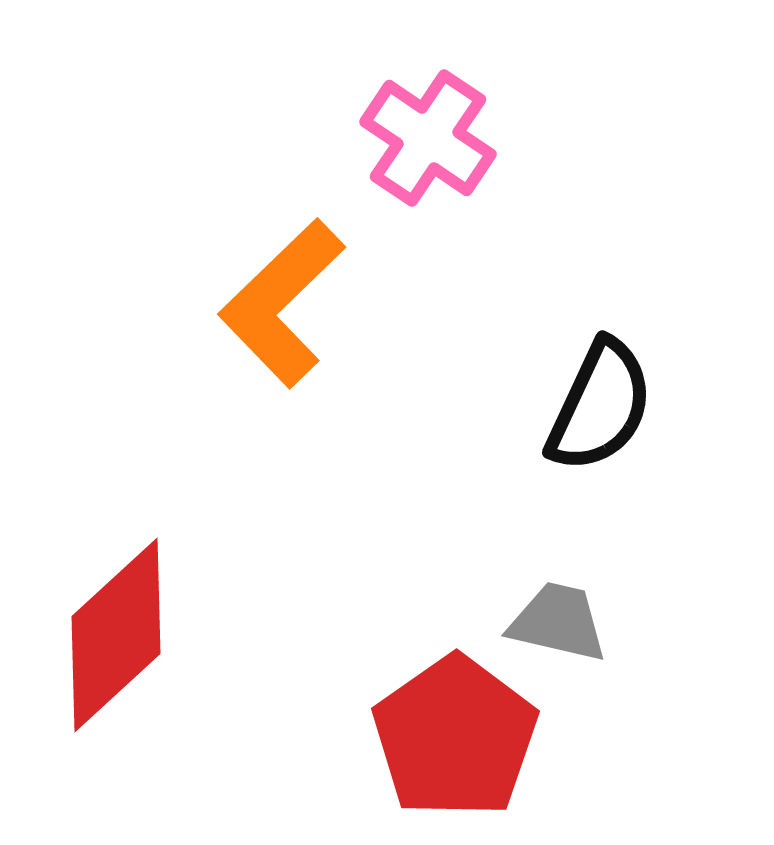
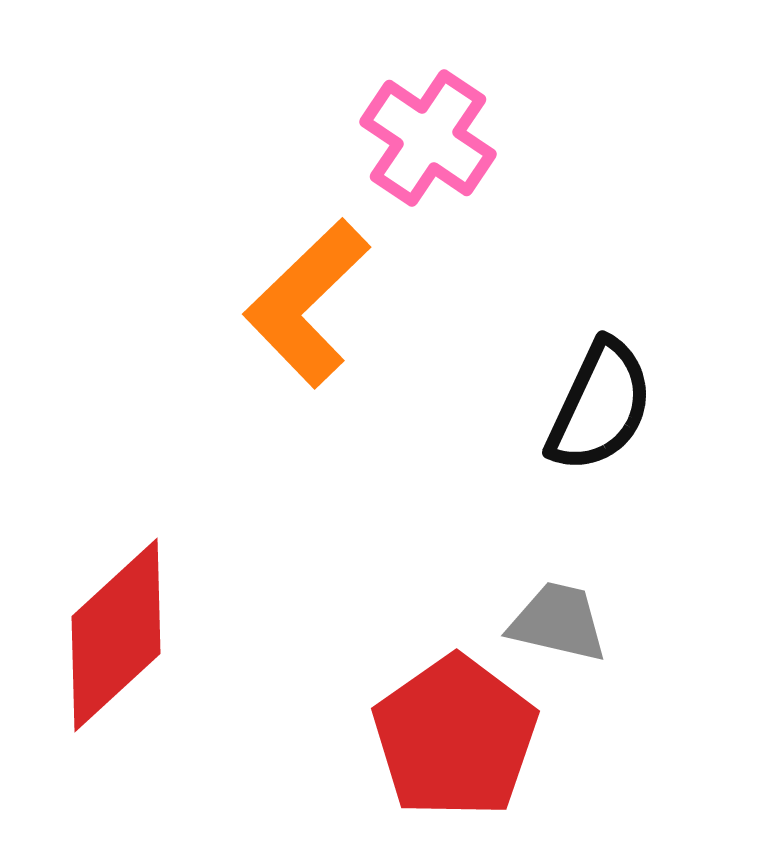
orange L-shape: moved 25 px right
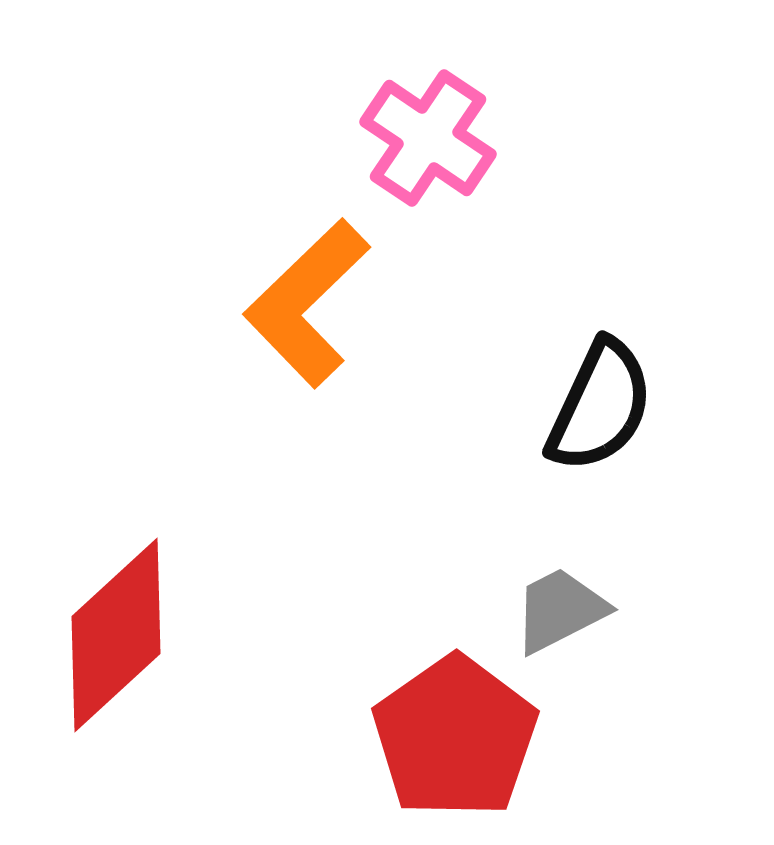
gray trapezoid: moved 2 px right, 12 px up; rotated 40 degrees counterclockwise
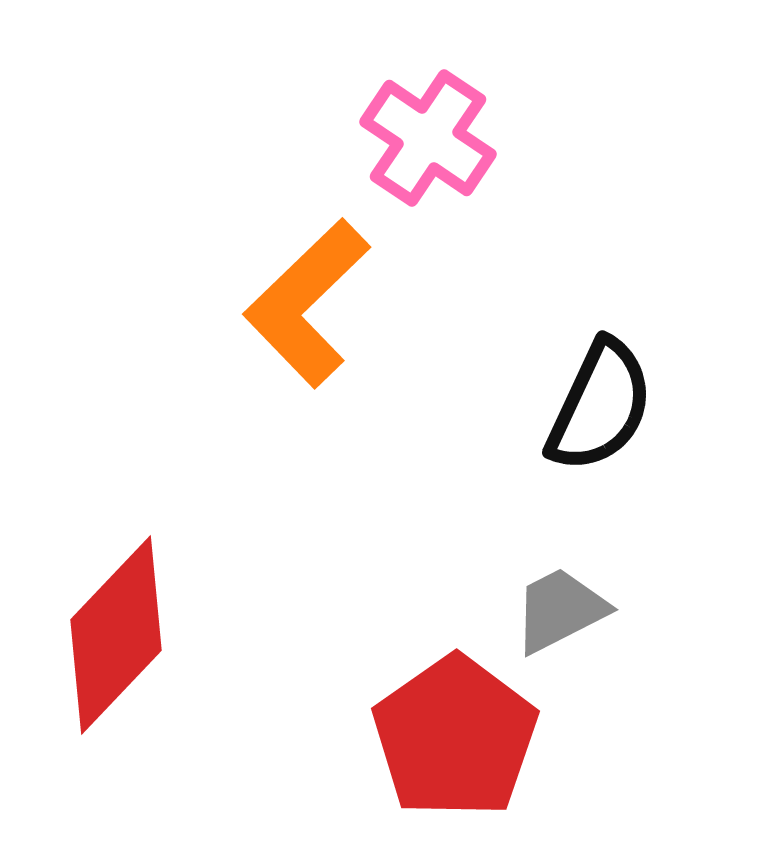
red diamond: rotated 4 degrees counterclockwise
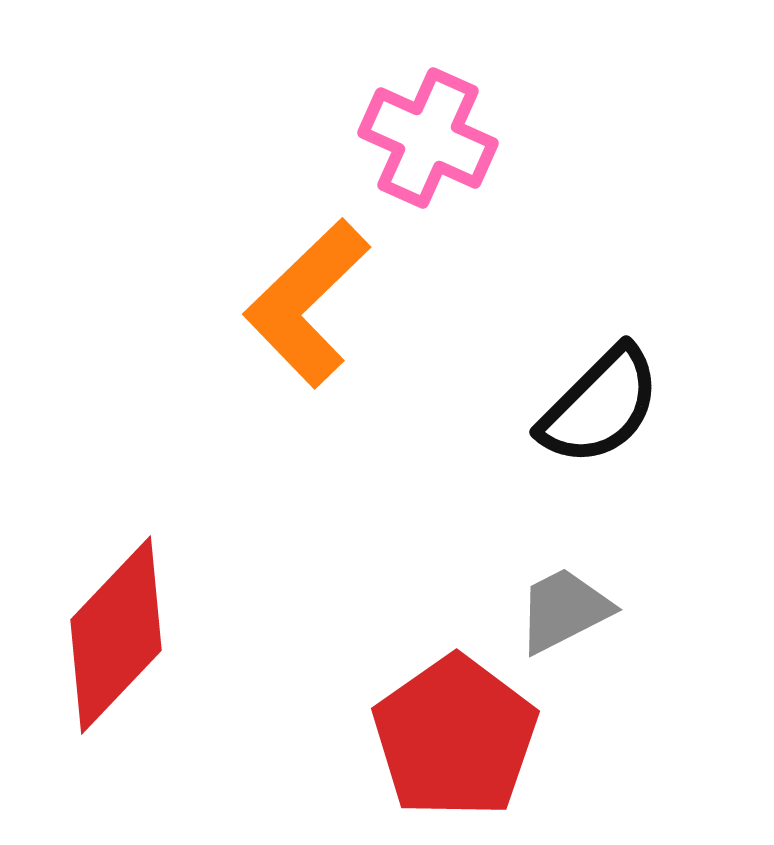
pink cross: rotated 10 degrees counterclockwise
black semicircle: rotated 20 degrees clockwise
gray trapezoid: moved 4 px right
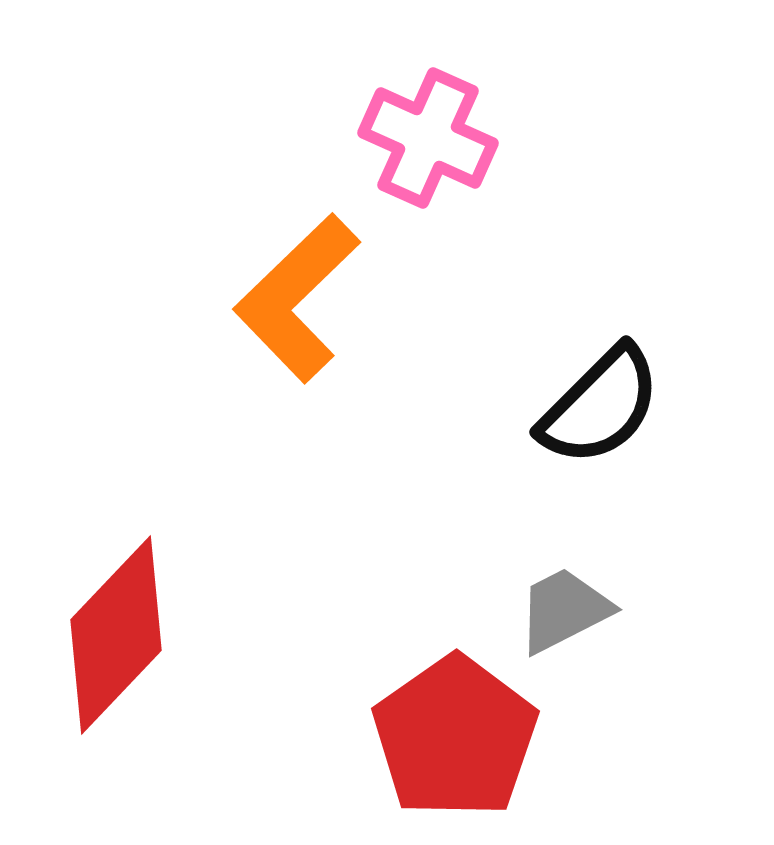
orange L-shape: moved 10 px left, 5 px up
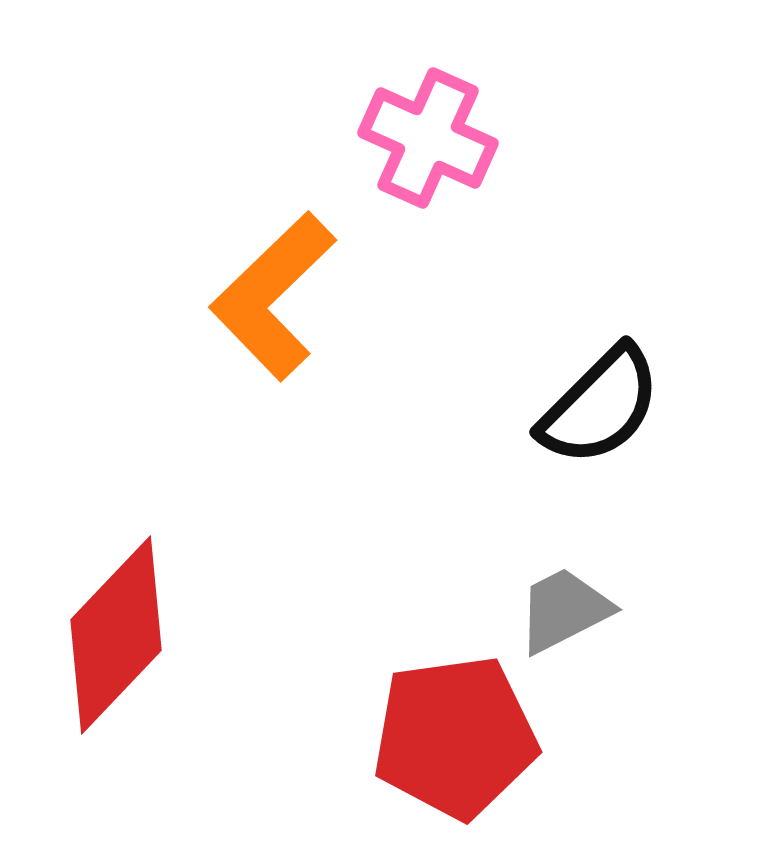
orange L-shape: moved 24 px left, 2 px up
red pentagon: rotated 27 degrees clockwise
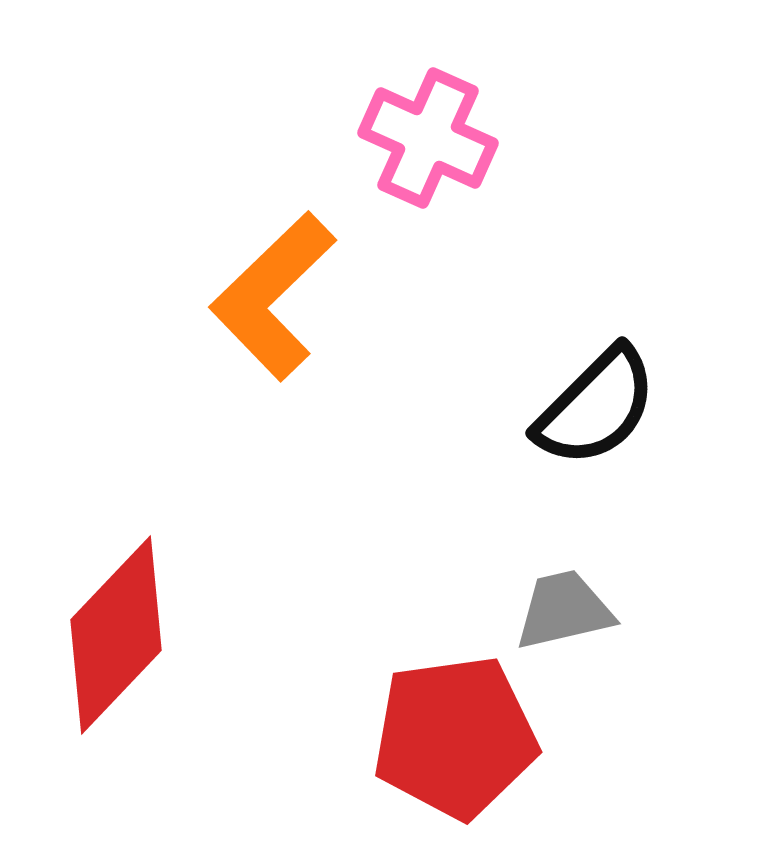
black semicircle: moved 4 px left, 1 px down
gray trapezoid: rotated 14 degrees clockwise
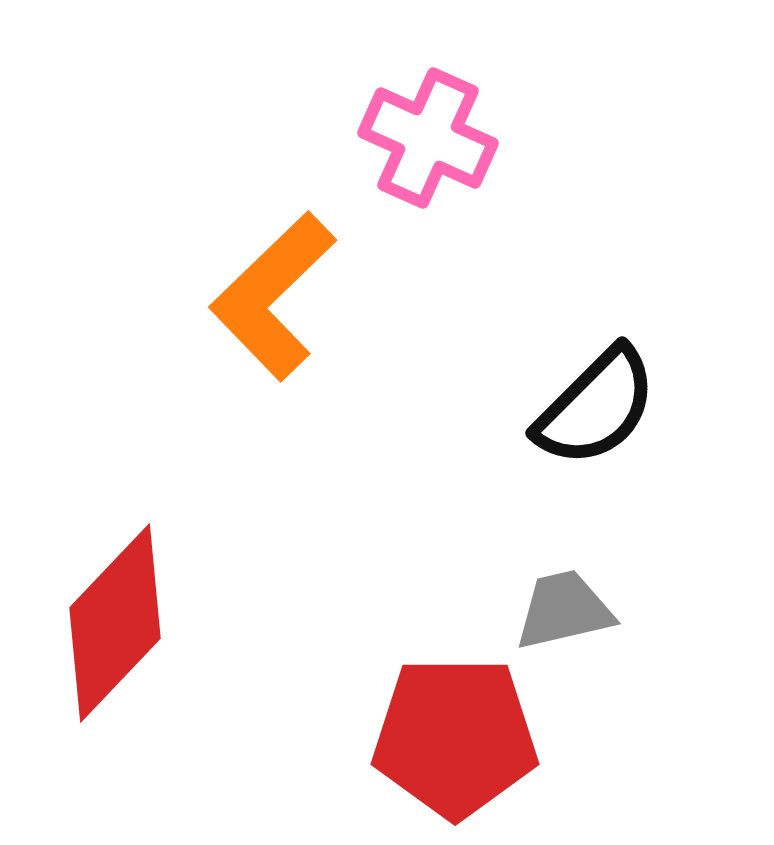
red diamond: moved 1 px left, 12 px up
red pentagon: rotated 8 degrees clockwise
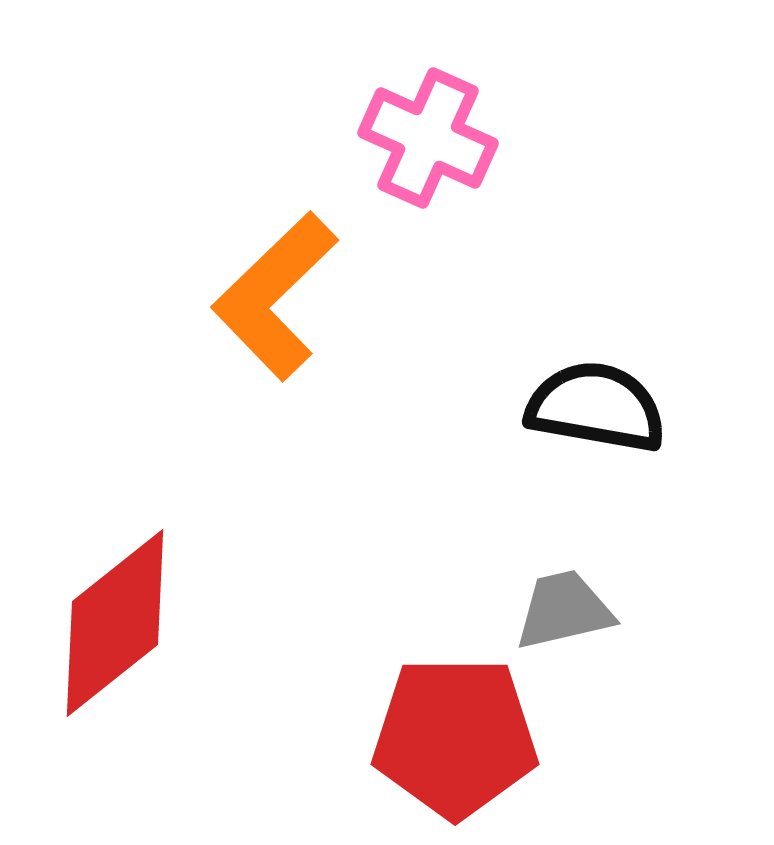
orange L-shape: moved 2 px right
black semicircle: rotated 125 degrees counterclockwise
red diamond: rotated 8 degrees clockwise
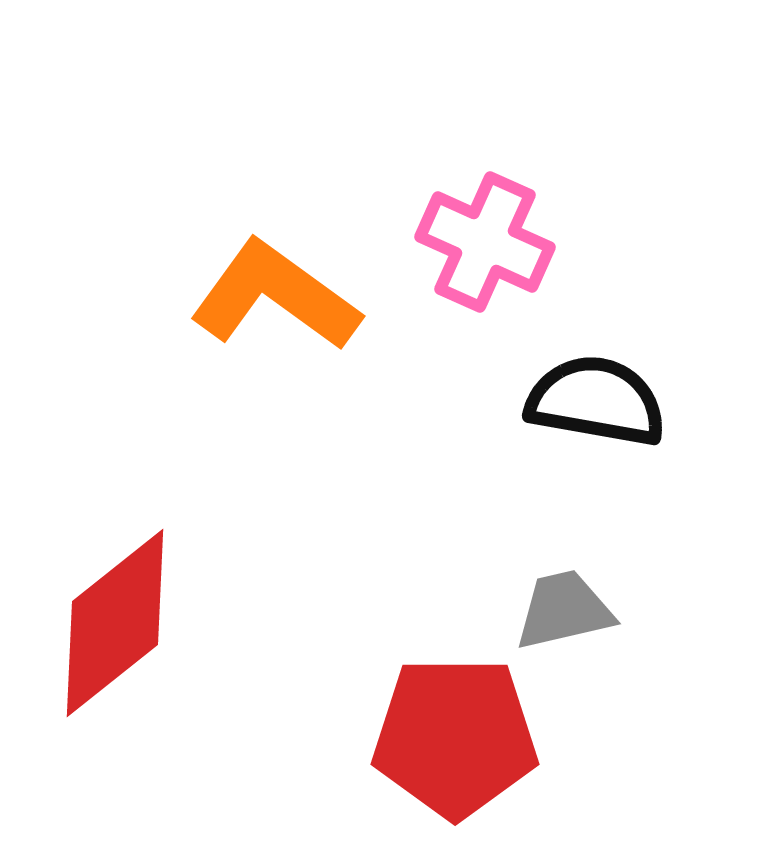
pink cross: moved 57 px right, 104 px down
orange L-shape: rotated 80 degrees clockwise
black semicircle: moved 6 px up
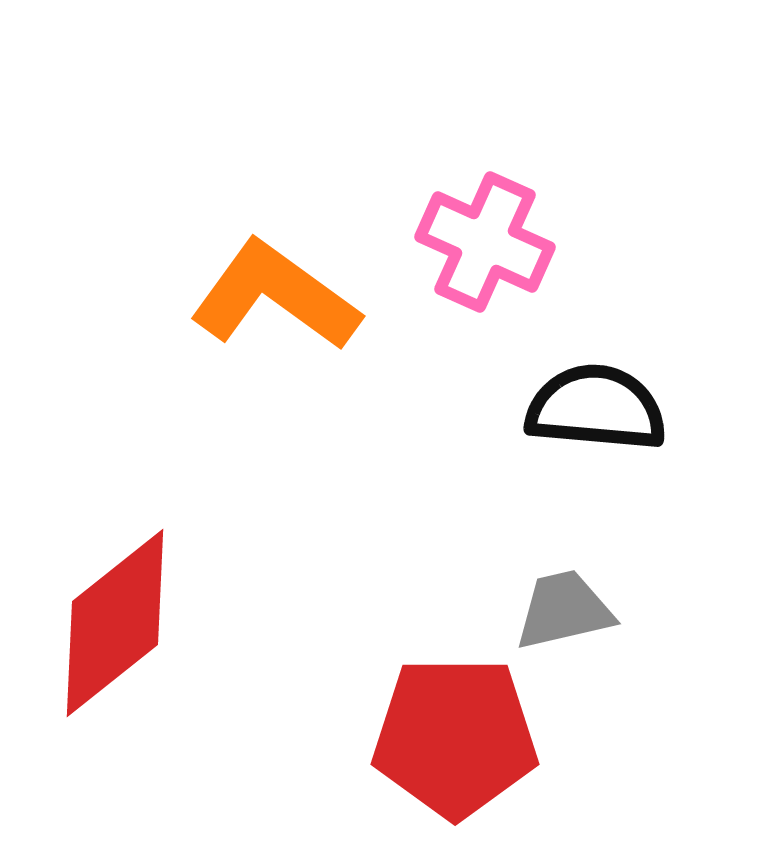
black semicircle: moved 7 px down; rotated 5 degrees counterclockwise
